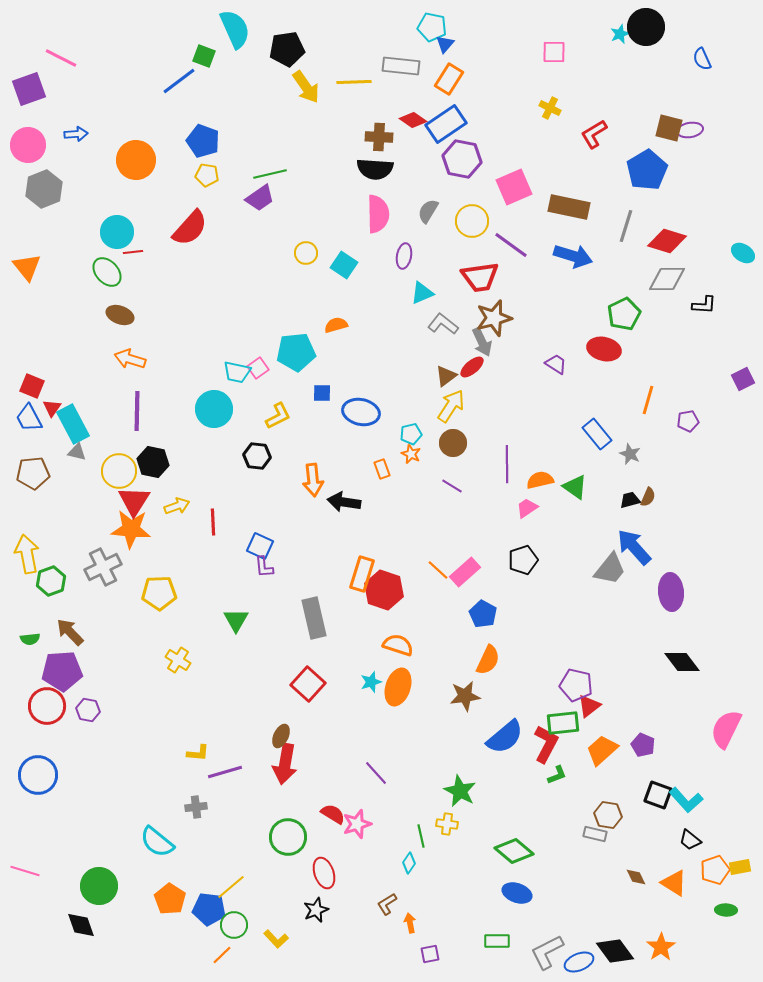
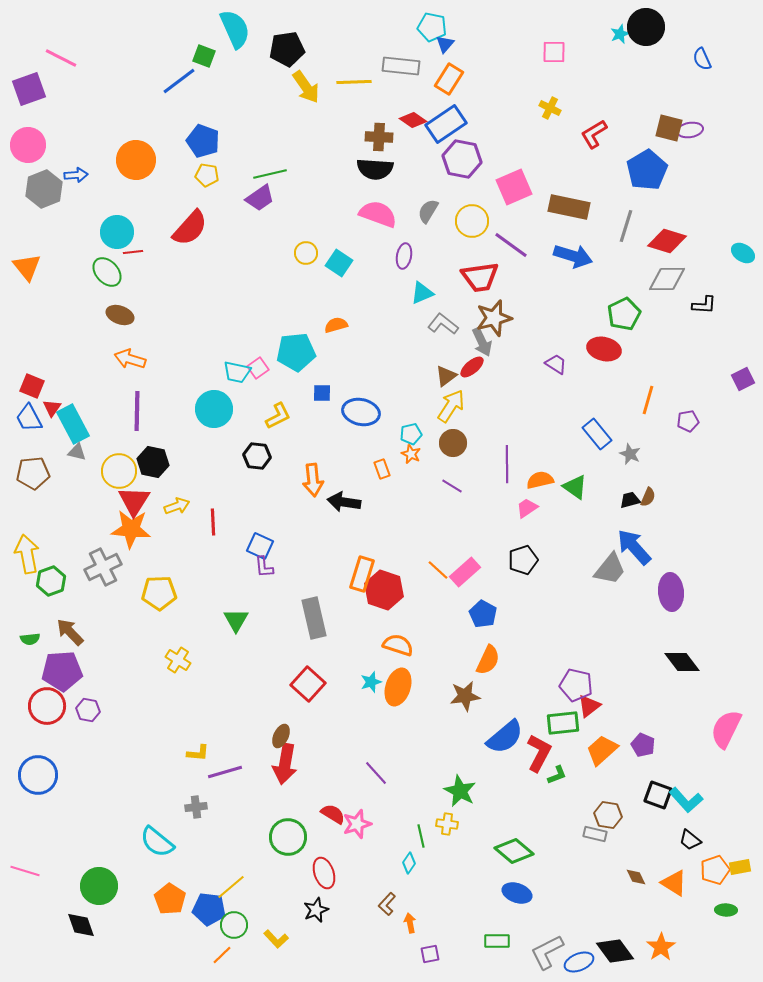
blue arrow at (76, 134): moved 41 px down
pink semicircle at (378, 214): rotated 69 degrees counterclockwise
cyan square at (344, 265): moved 5 px left, 2 px up
red L-shape at (546, 744): moved 7 px left, 9 px down
brown L-shape at (387, 904): rotated 15 degrees counterclockwise
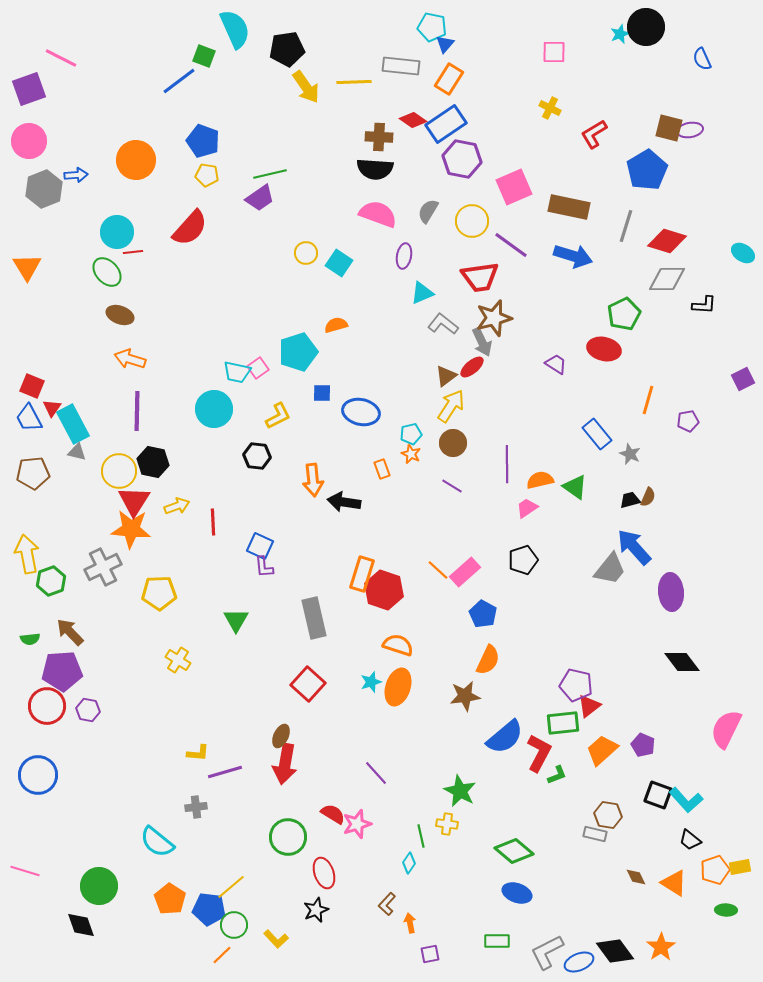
pink circle at (28, 145): moved 1 px right, 4 px up
orange triangle at (27, 267): rotated 8 degrees clockwise
cyan pentagon at (296, 352): moved 2 px right; rotated 12 degrees counterclockwise
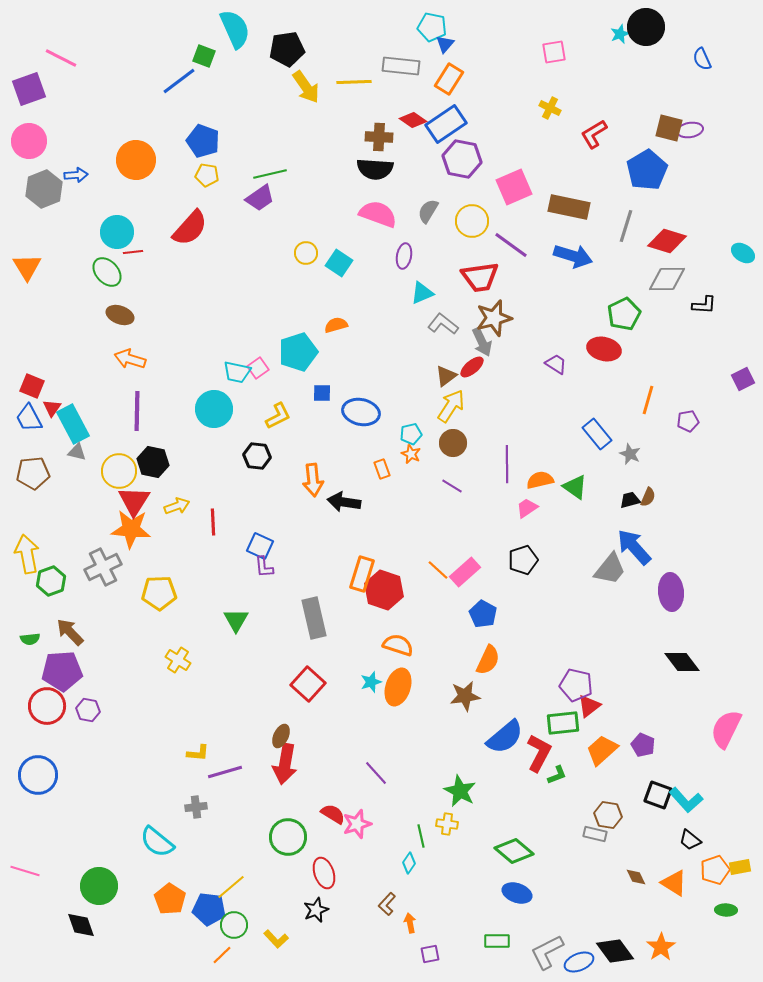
pink square at (554, 52): rotated 10 degrees counterclockwise
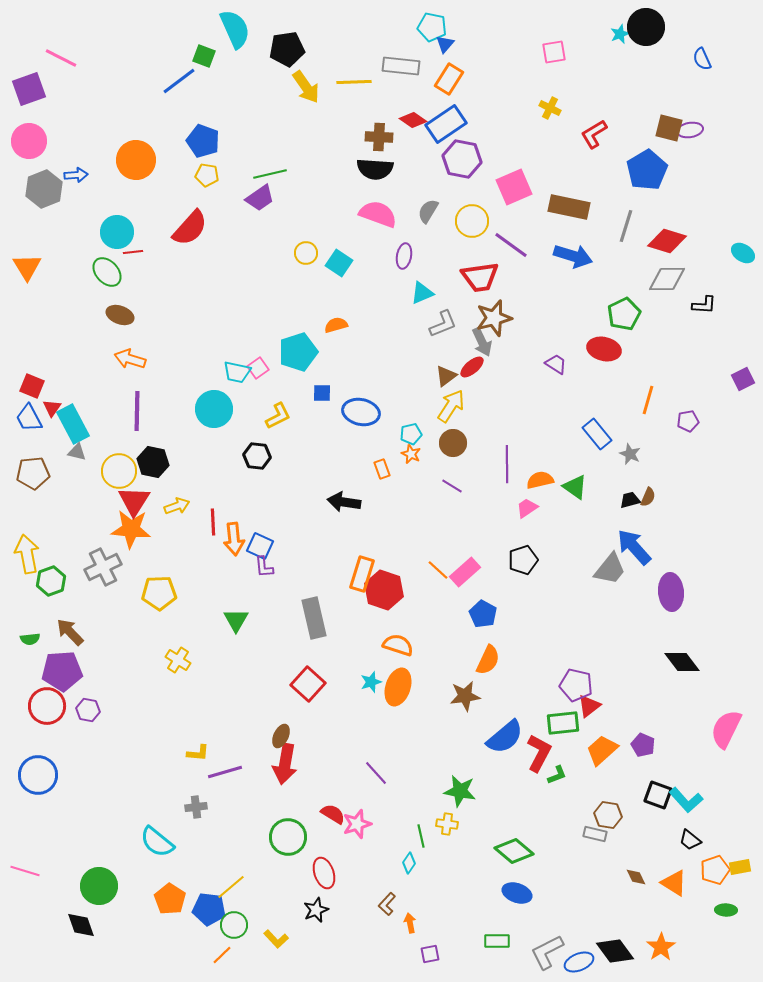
gray L-shape at (443, 324): rotated 120 degrees clockwise
orange arrow at (313, 480): moved 79 px left, 59 px down
green star at (460, 791): rotated 16 degrees counterclockwise
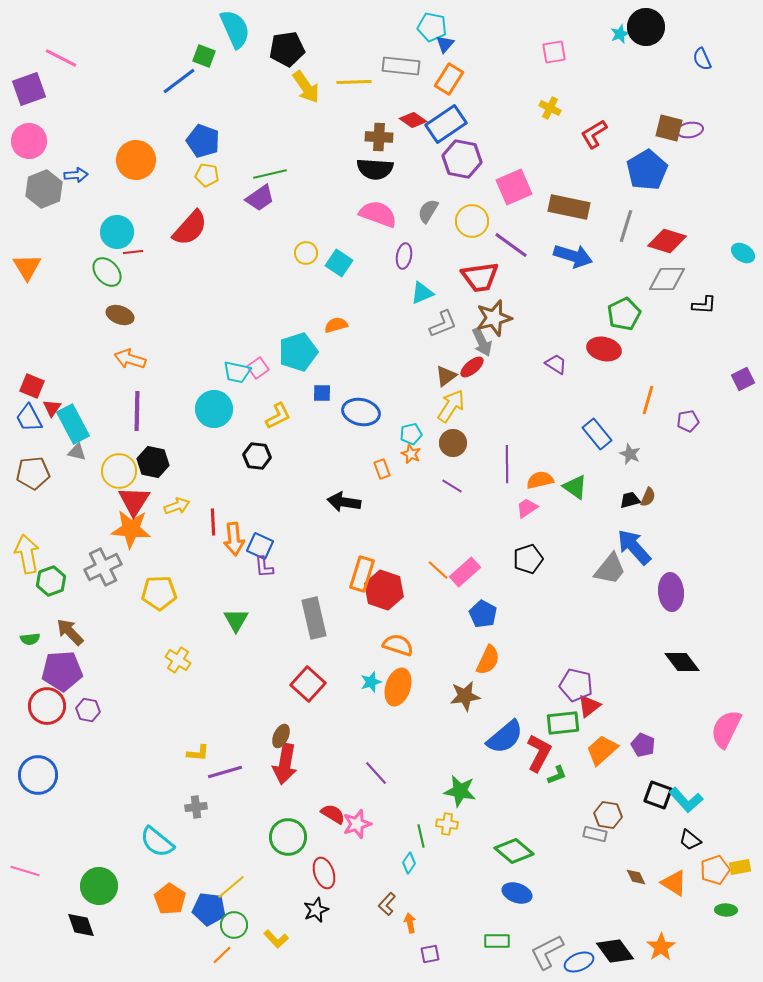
black pentagon at (523, 560): moved 5 px right, 1 px up
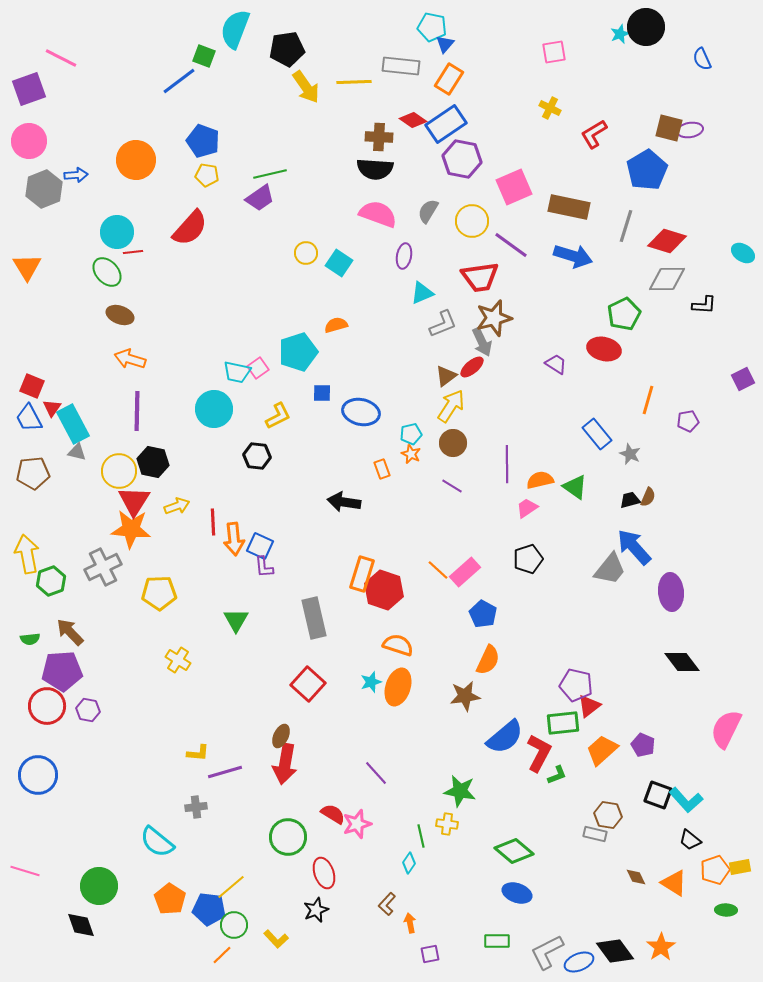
cyan semicircle at (235, 29): rotated 135 degrees counterclockwise
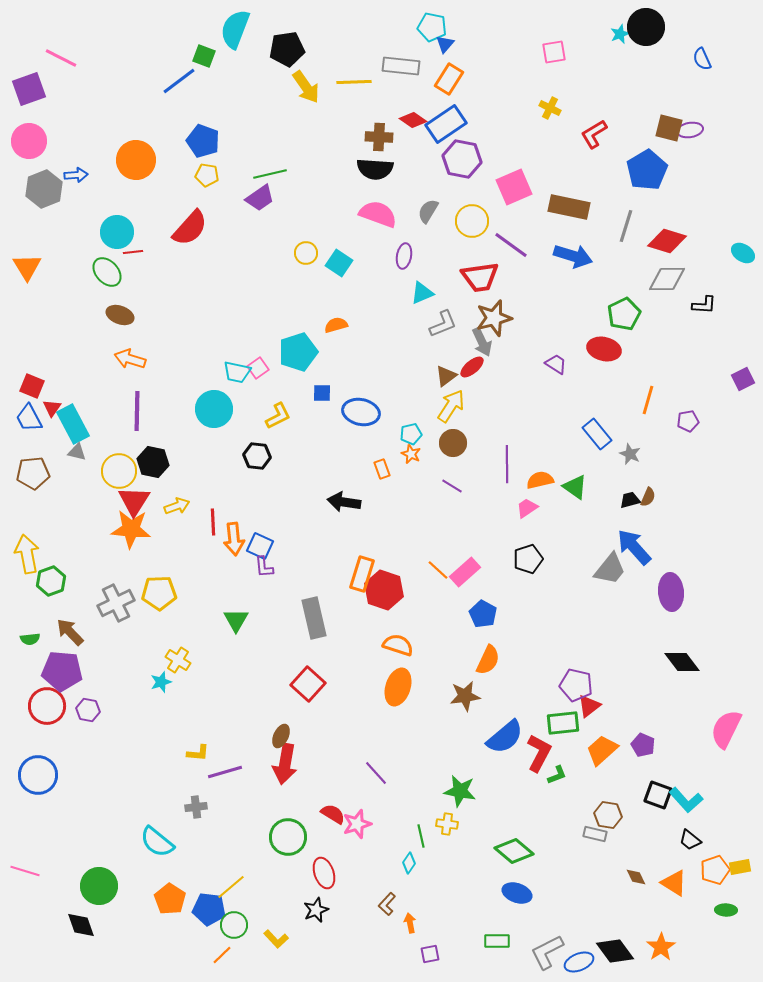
gray cross at (103, 567): moved 13 px right, 36 px down
purple pentagon at (62, 671): rotated 9 degrees clockwise
cyan star at (371, 682): moved 210 px left
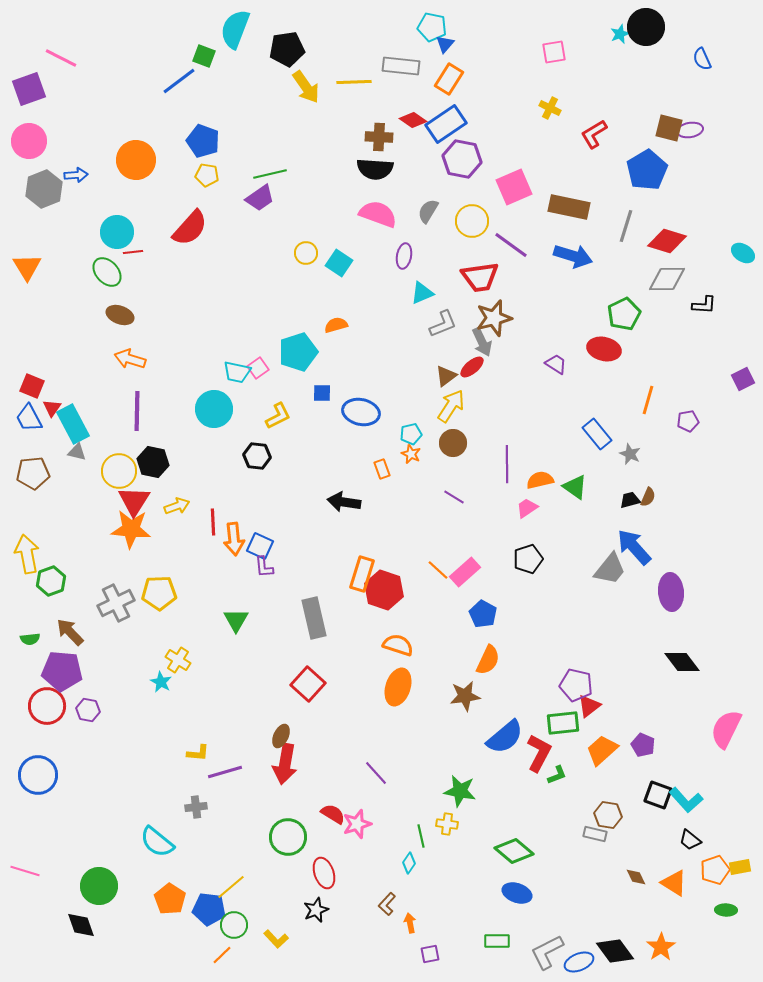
purple line at (452, 486): moved 2 px right, 11 px down
cyan star at (161, 682): rotated 25 degrees counterclockwise
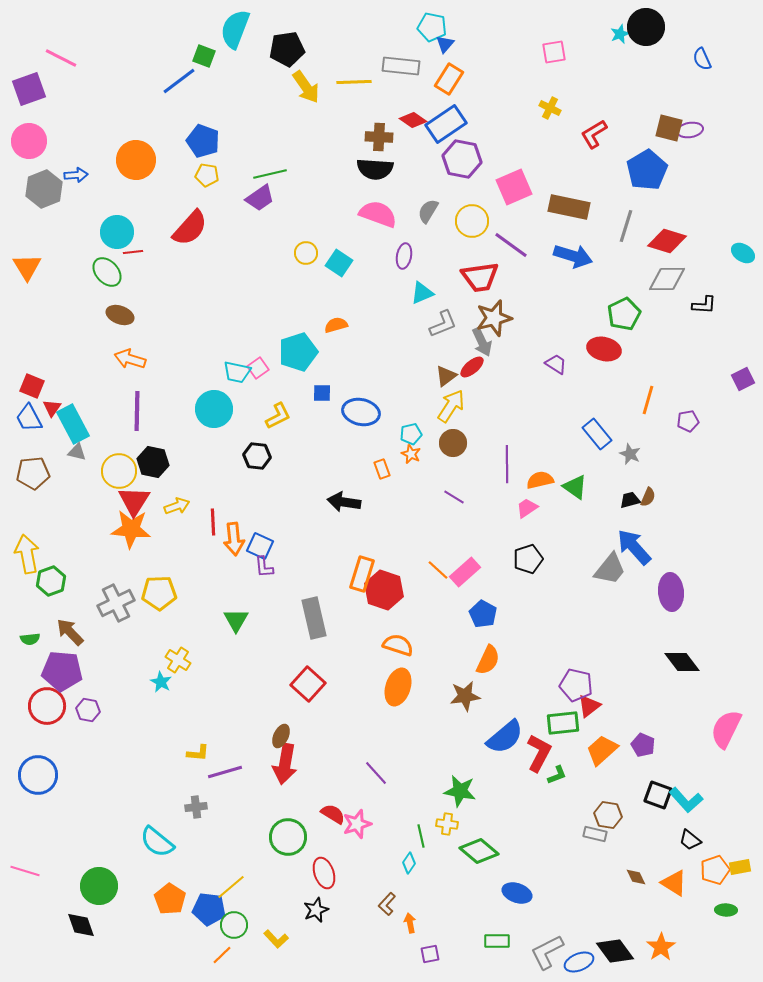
green diamond at (514, 851): moved 35 px left
